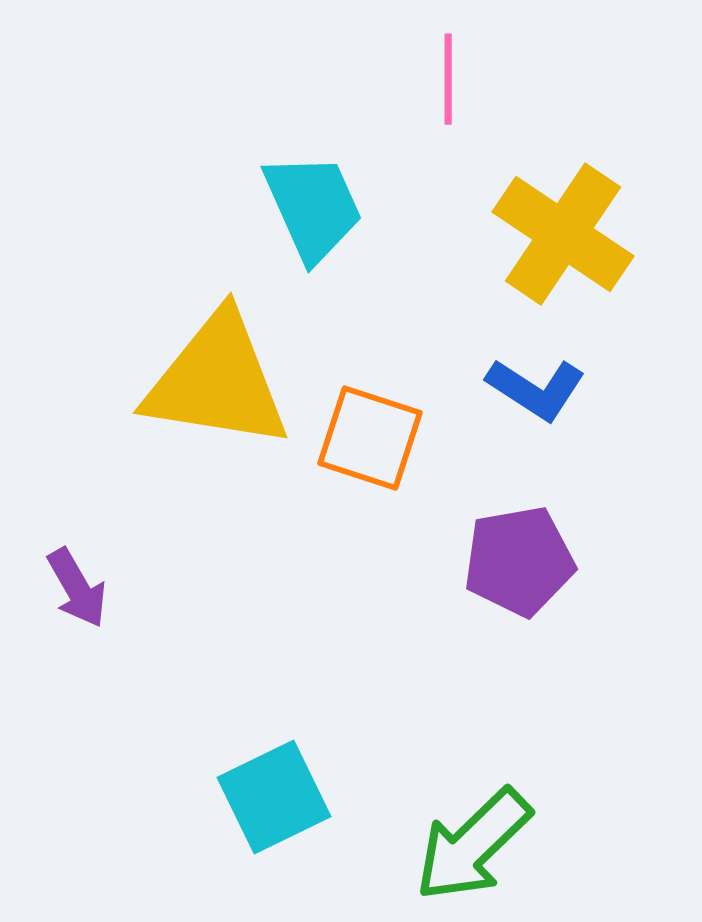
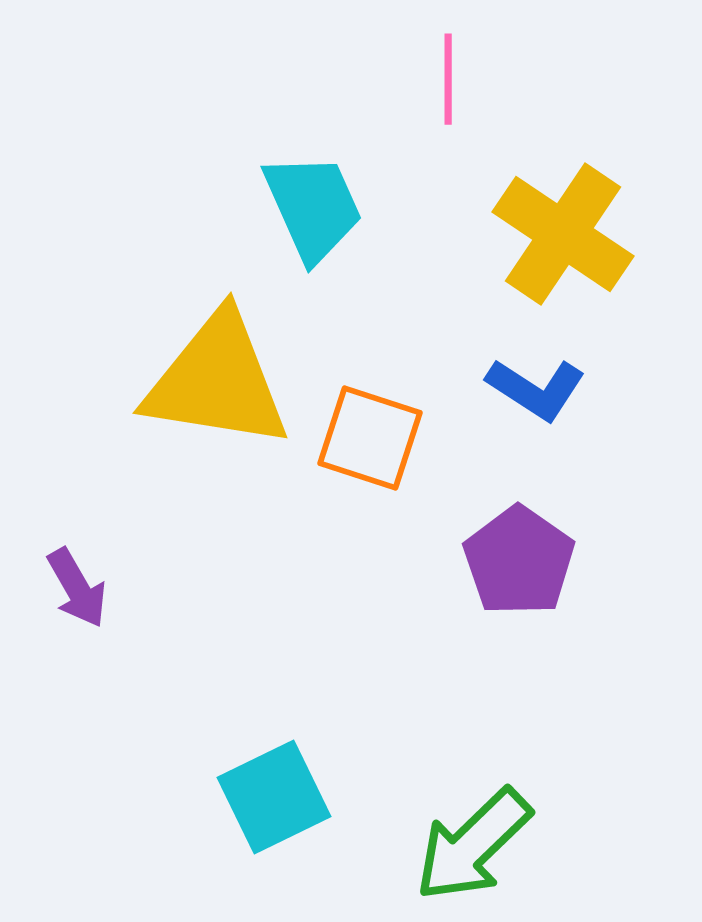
purple pentagon: rotated 27 degrees counterclockwise
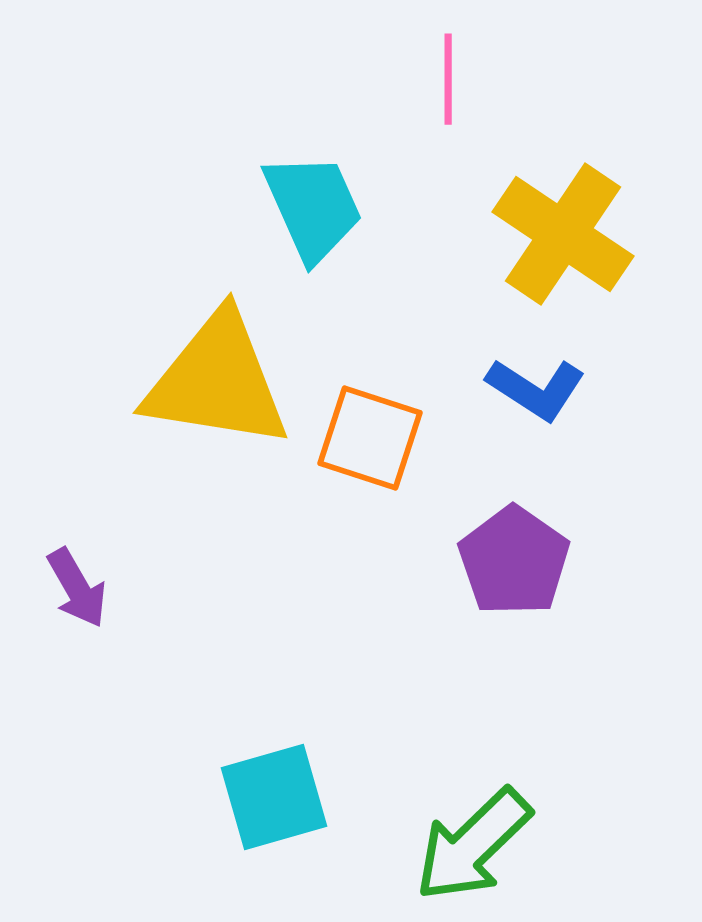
purple pentagon: moved 5 px left
cyan square: rotated 10 degrees clockwise
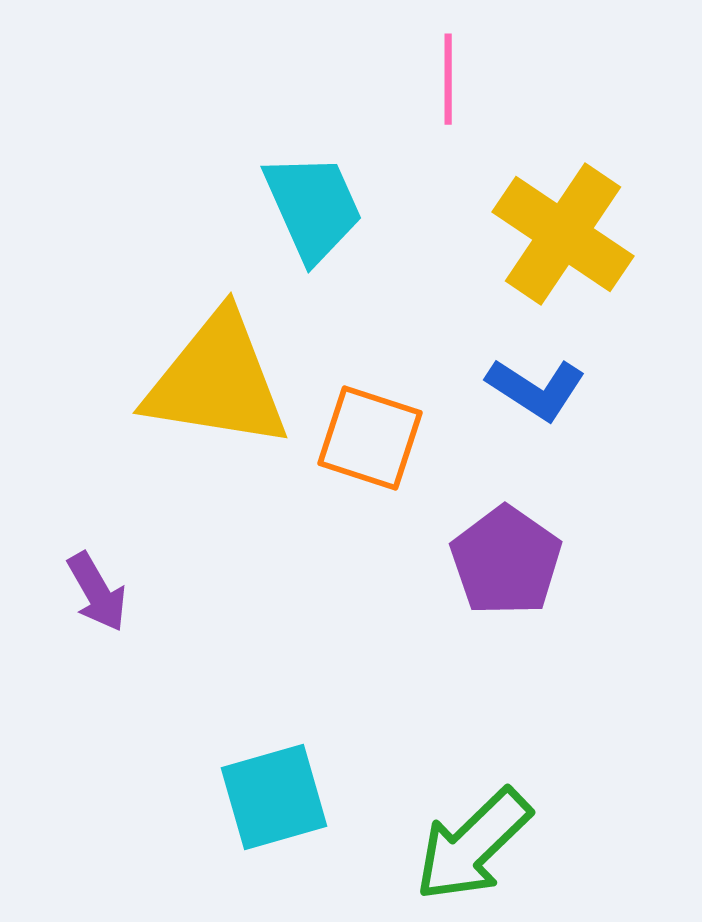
purple pentagon: moved 8 px left
purple arrow: moved 20 px right, 4 px down
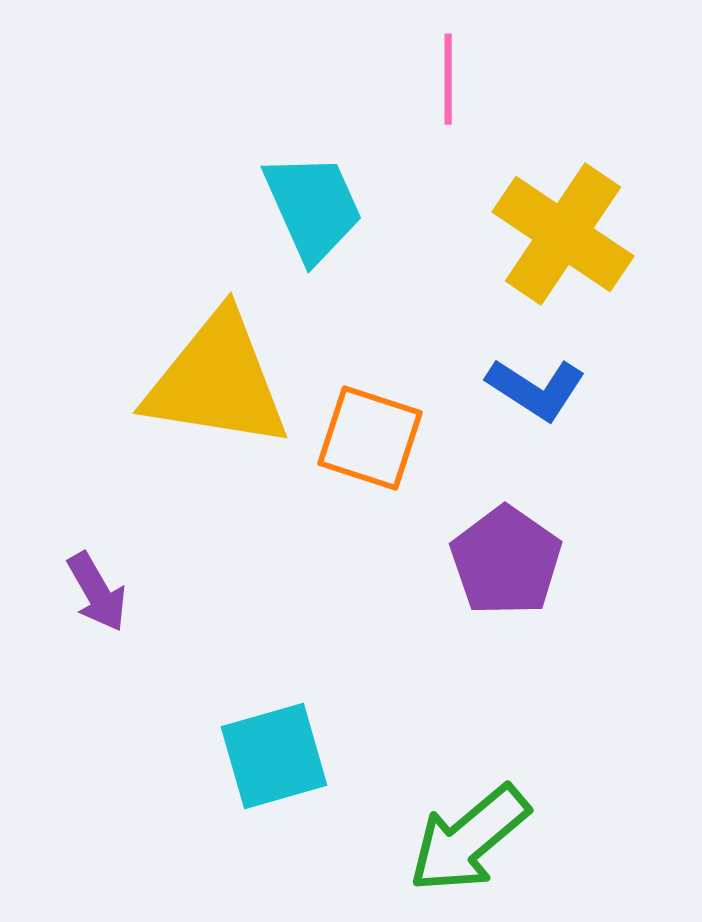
cyan square: moved 41 px up
green arrow: moved 4 px left, 6 px up; rotated 4 degrees clockwise
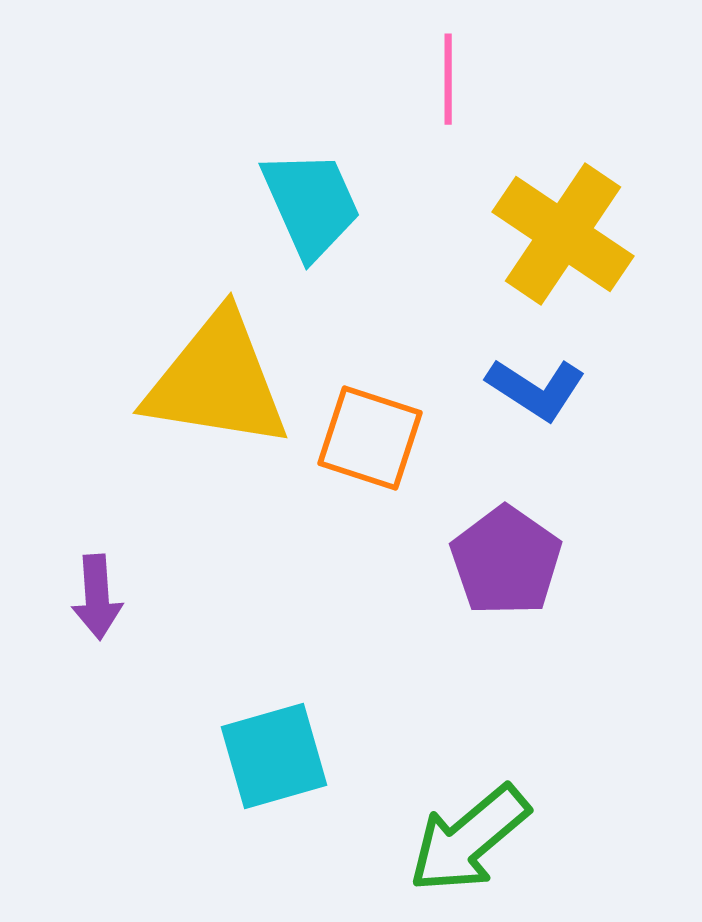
cyan trapezoid: moved 2 px left, 3 px up
purple arrow: moved 5 px down; rotated 26 degrees clockwise
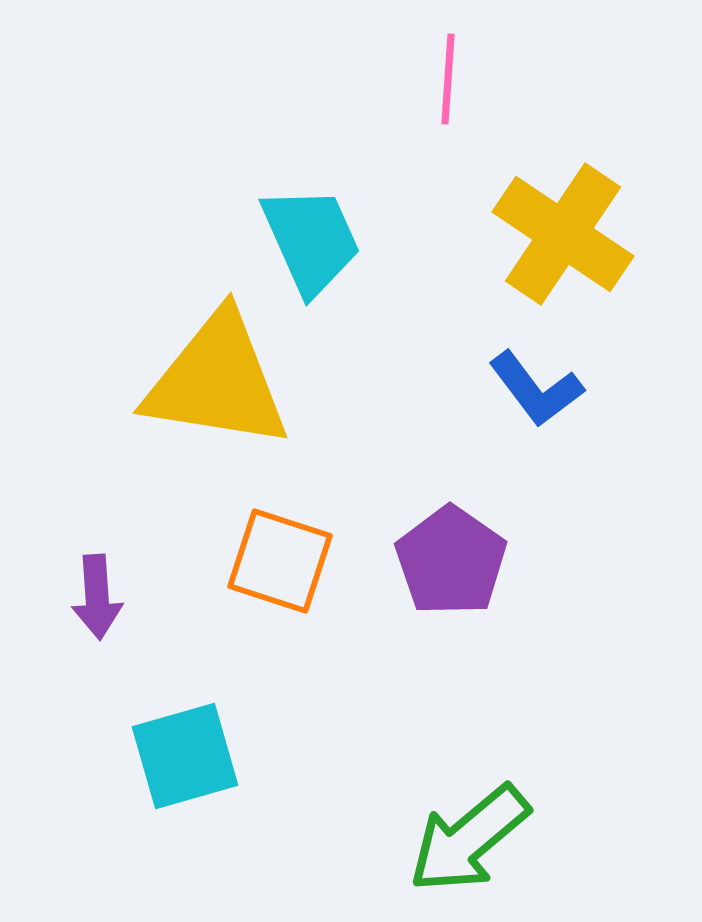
pink line: rotated 4 degrees clockwise
cyan trapezoid: moved 36 px down
blue L-shape: rotated 20 degrees clockwise
orange square: moved 90 px left, 123 px down
purple pentagon: moved 55 px left
cyan square: moved 89 px left
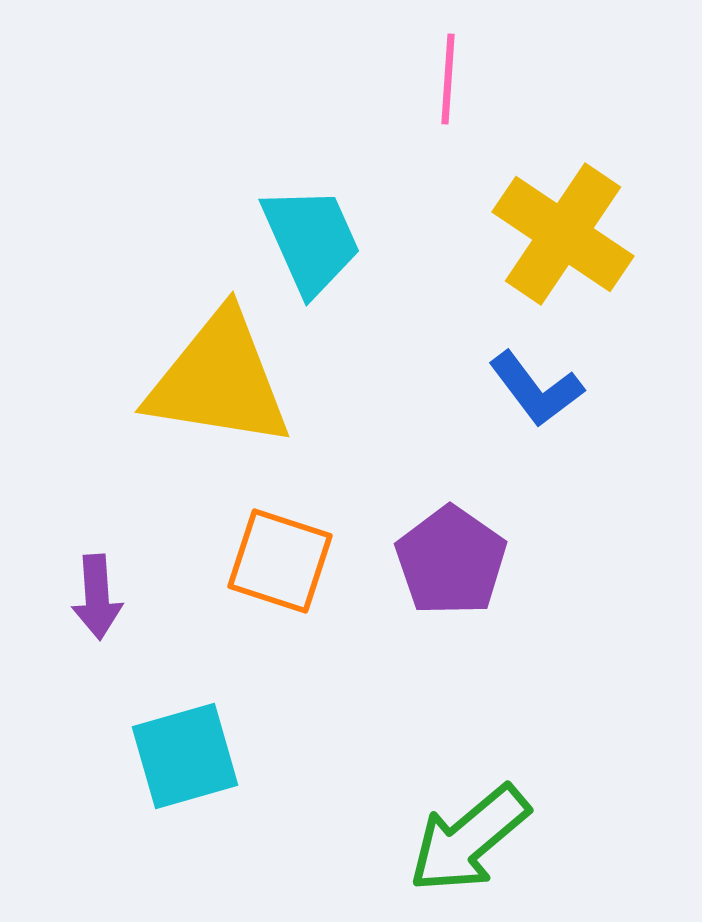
yellow triangle: moved 2 px right, 1 px up
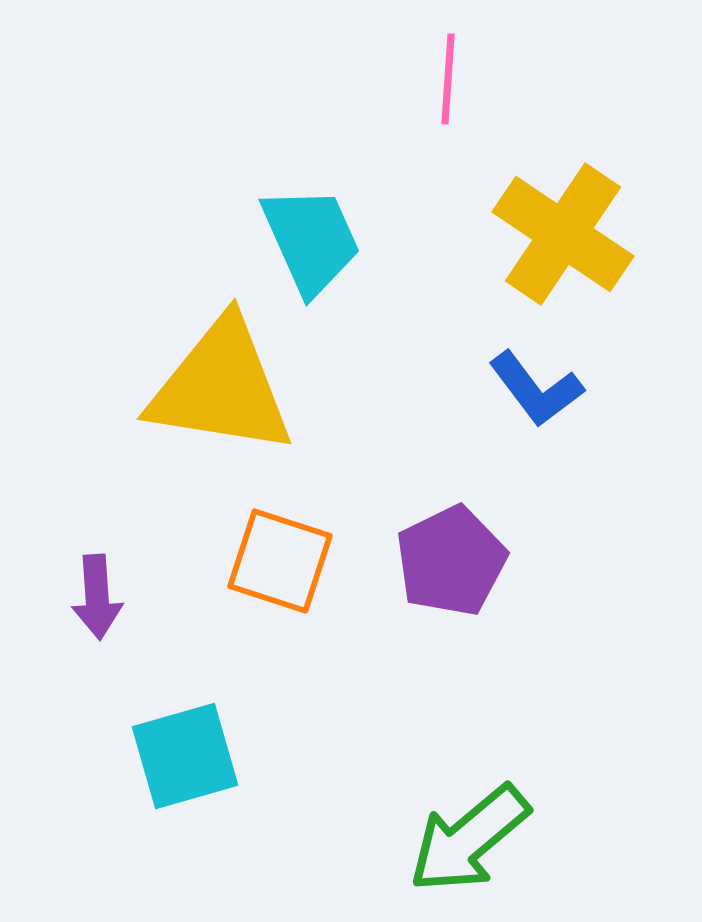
yellow triangle: moved 2 px right, 7 px down
purple pentagon: rotated 11 degrees clockwise
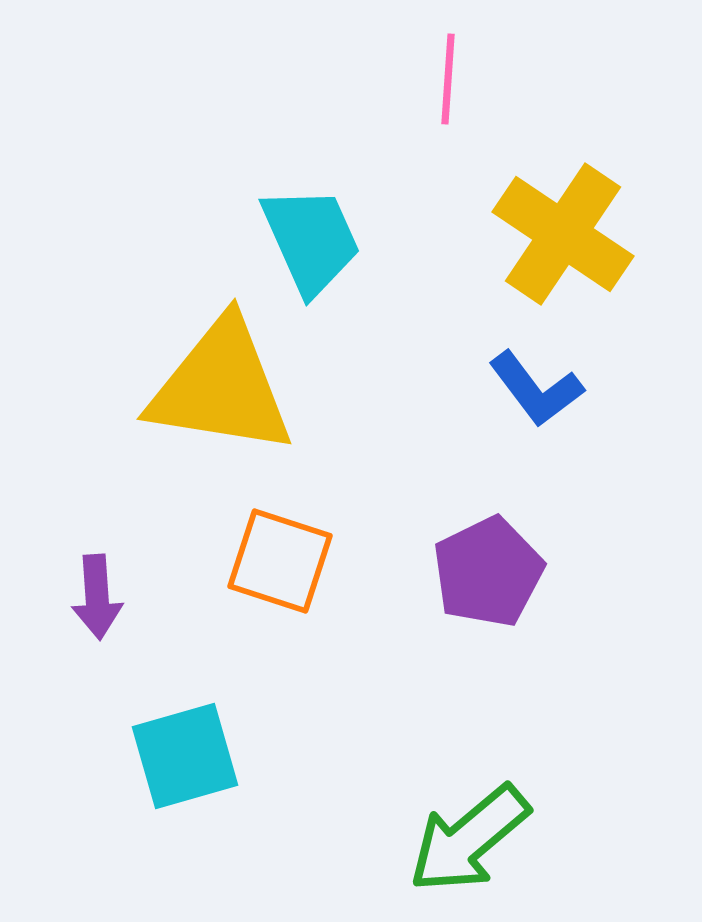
purple pentagon: moved 37 px right, 11 px down
